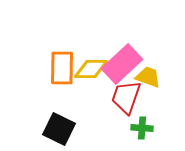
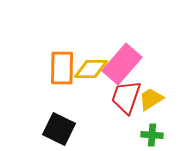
pink rectangle: rotated 6 degrees counterclockwise
yellow trapezoid: moved 3 px right, 22 px down; rotated 52 degrees counterclockwise
green cross: moved 10 px right, 7 px down
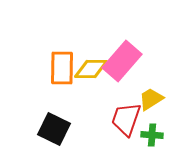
pink rectangle: moved 3 px up
red trapezoid: moved 22 px down
black square: moved 5 px left
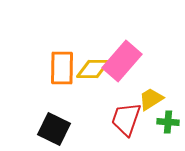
yellow diamond: moved 2 px right
green cross: moved 16 px right, 13 px up
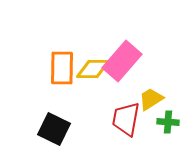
red trapezoid: rotated 9 degrees counterclockwise
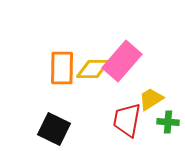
red trapezoid: moved 1 px right, 1 px down
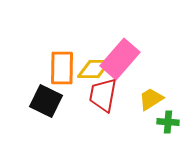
pink rectangle: moved 2 px left, 2 px up
yellow diamond: moved 1 px right
red trapezoid: moved 24 px left, 25 px up
black square: moved 8 px left, 28 px up
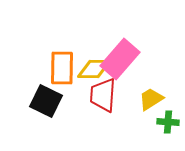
red trapezoid: rotated 6 degrees counterclockwise
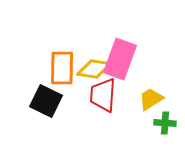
pink rectangle: rotated 21 degrees counterclockwise
yellow diamond: rotated 8 degrees clockwise
green cross: moved 3 px left, 1 px down
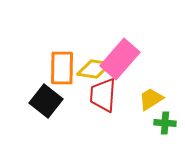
pink rectangle: rotated 21 degrees clockwise
black square: rotated 12 degrees clockwise
